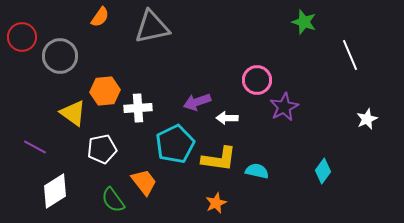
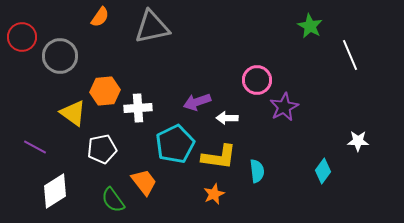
green star: moved 6 px right, 4 px down; rotated 10 degrees clockwise
white star: moved 9 px left, 22 px down; rotated 25 degrees clockwise
yellow L-shape: moved 2 px up
cyan semicircle: rotated 70 degrees clockwise
orange star: moved 2 px left, 9 px up
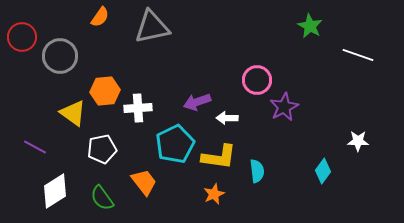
white line: moved 8 px right; rotated 48 degrees counterclockwise
green semicircle: moved 11 px left, 2 px up
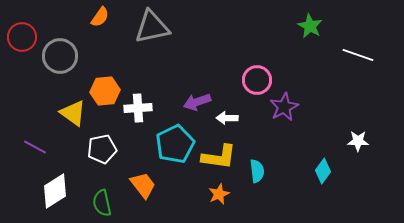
orange trapezoid: moved 1 px left, 3 px down
orange star: moved 5 px right
green semicircle: moved 5 px down; rotated 24 degrees clockwise
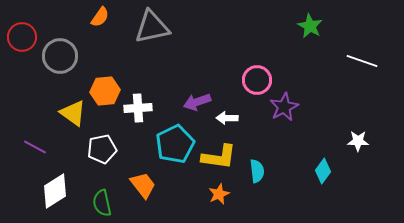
white line: moved 4 px right, 6 px down
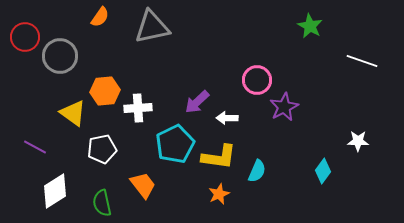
red circle: moved 3 px right
purple arrow: rotated 24 degrees counterclockwise
cyan semicircle: rotated 30 degrees clockwise
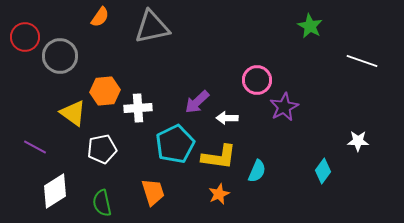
orange trapezoid: moved 10 px right, 7 px down; rotated 20 degrees clockwise
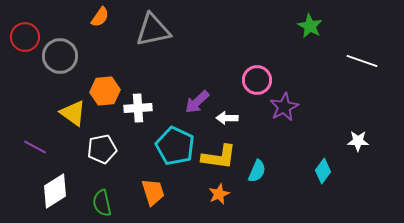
gray triangle: moved 1 px right, 3 px down
cyan pentagon: moved 2 px down; rotated 21 degrees counterclockwise
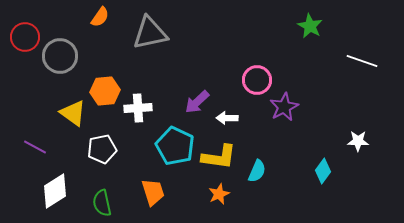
gray triangle: moved 3 px left, 3 px down
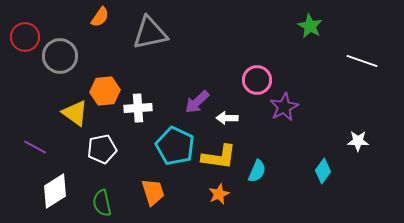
yellow triangle: moved 2 px right
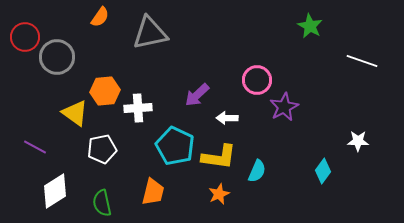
gray circle: moved 3 px left, 1 px down
purple arrow: moved 7 px up
orange trapezoid: rotated 32 degrees clockwise
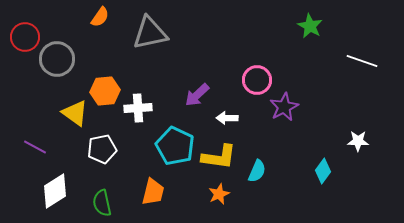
gray circle: moved 2 px down
